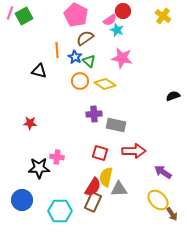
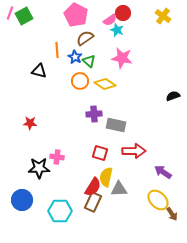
red circle: moved 2 px down
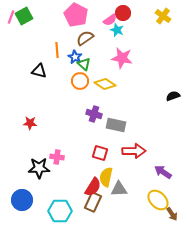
pink line: moved 1 px right, 4 px down
green triangle: moved 5 px left, 3 px down
purple cross: rotated 21 degrees clockwise
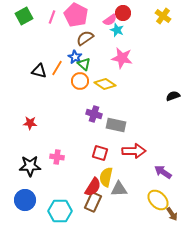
pink line: moved 41 px right
orange line: moved 18 px down; rotated 35 degrees clockwise
black star: moved 9 px left, 2 px up
blue circle: moved 3 px right
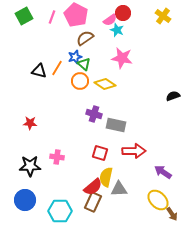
blue star: rotated 24 degrees clockwise
red semicircle: rotated 18 degrees clockwise
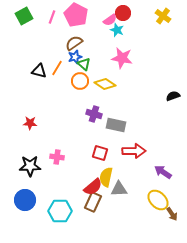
brown semicircle: moved 11 px left, 5 px down
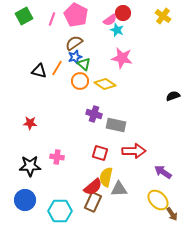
pink line: moved 2 px down
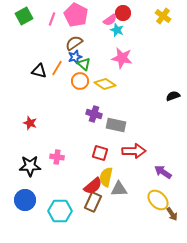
red star: rotated 16 degrees clockwise
red semicircle: moved 1 px up
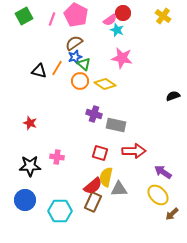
yellow ellipse: moved 5 px up
brown arrow: rotated 80 degrees clockwise
